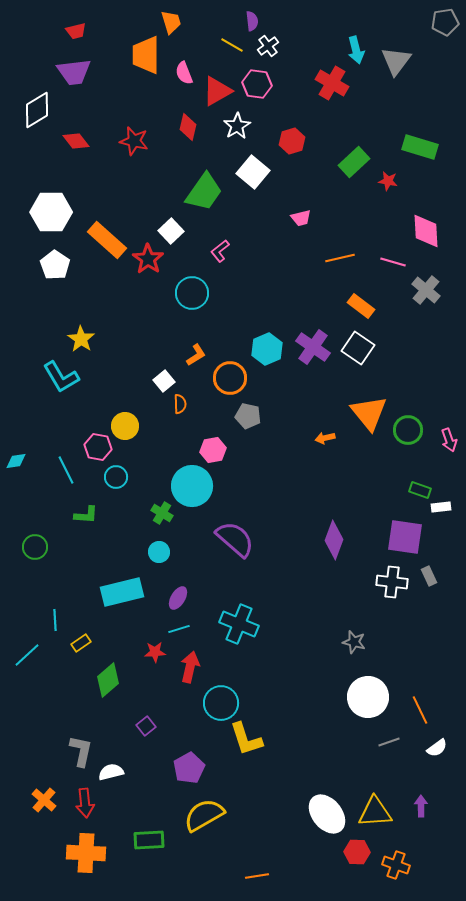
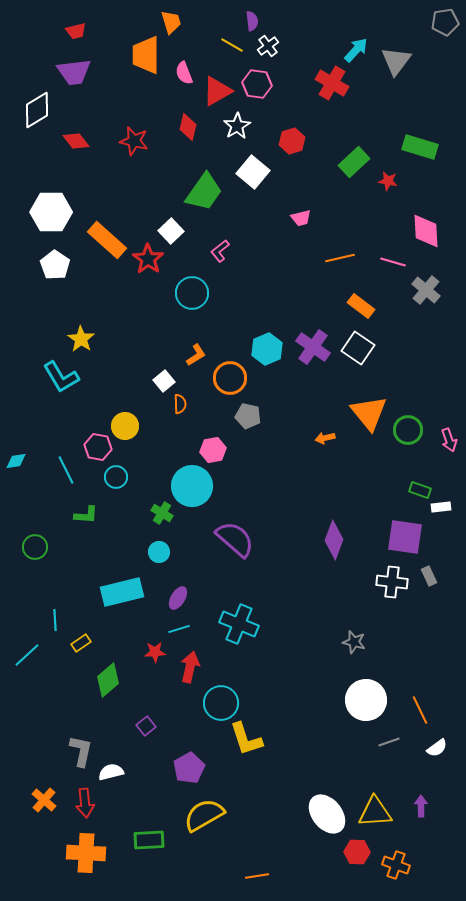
cyan arrow at (356, 50): rotated 124 degrees counterclockwise
white circle at (368, 697): moved 2 px left, 3 px down
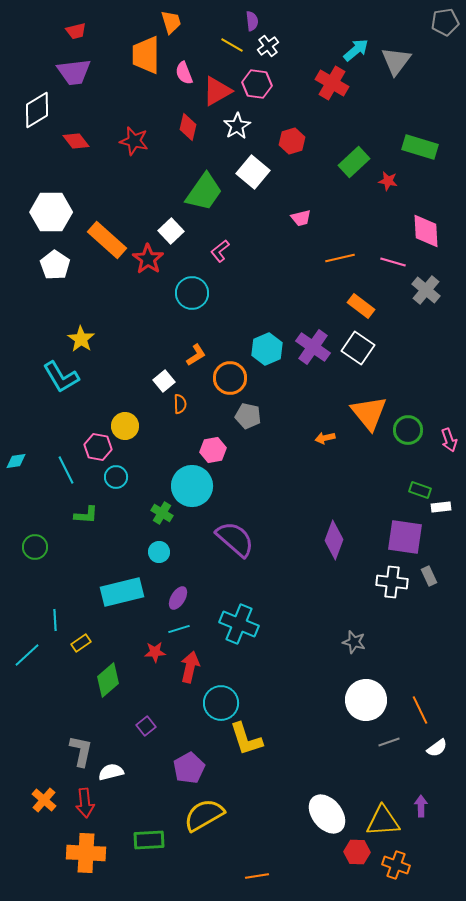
cyan arrow at (356, 50): rotated 8 degrees clockwise
yellow triangle at (375, 812): moved 8 px right, 9 px down
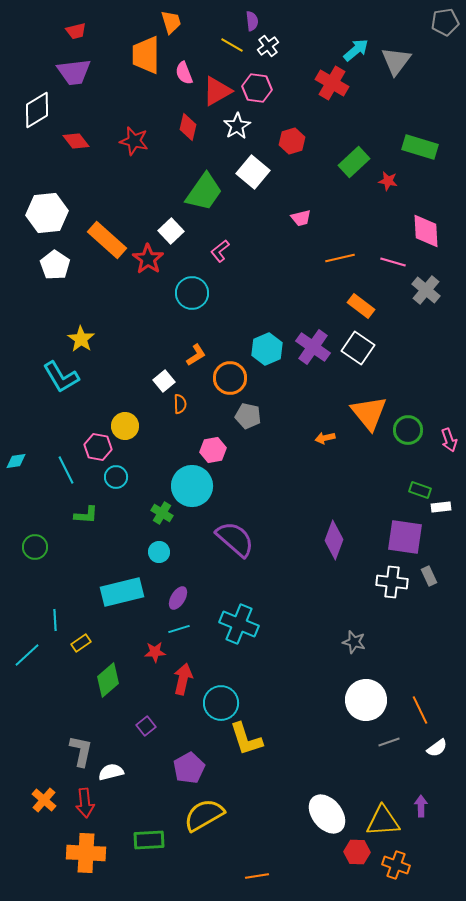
pink hexagon at (257, 84): moved 4 px down
white hexagon at (51, 212): moved 4 px left, 1 px down; rotated 6 degrees counterclockwise
red arrow at (190, 667): moved 7 px left, 12 px down
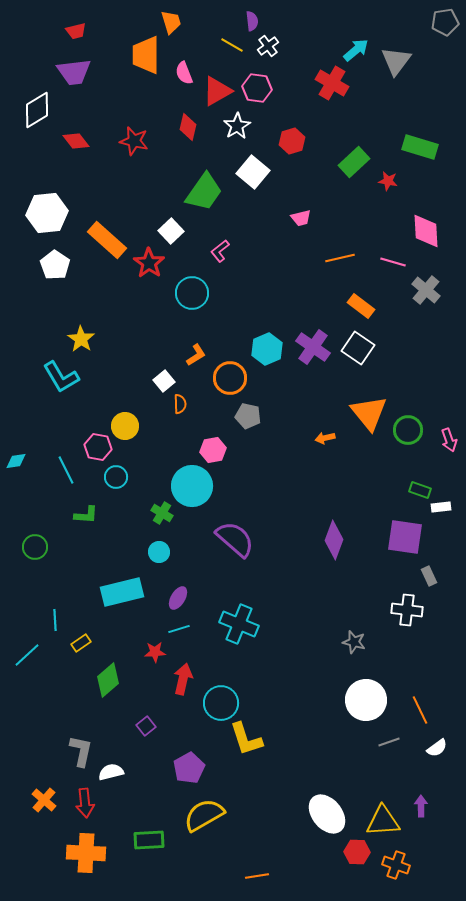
red star at (148, 259): moved 1 px right, 4 px down
white cross at (392, 582): moved 15 px right, 28 px down
